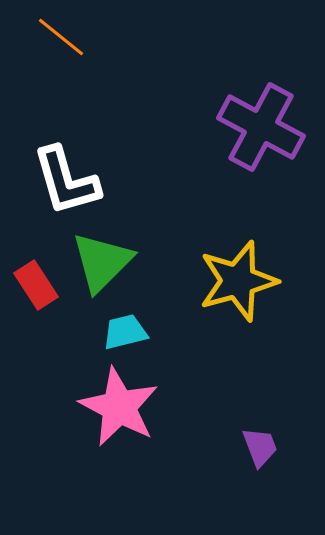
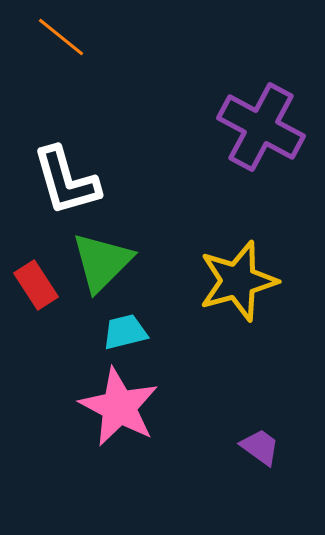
purple trapezoid: rotated 33 degrees counterclockwise
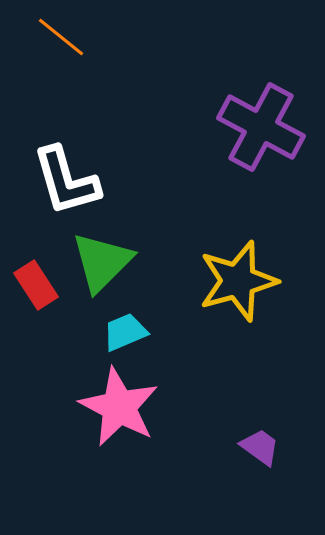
cyan trapezoid: rotated 9 degrees counterclockwise
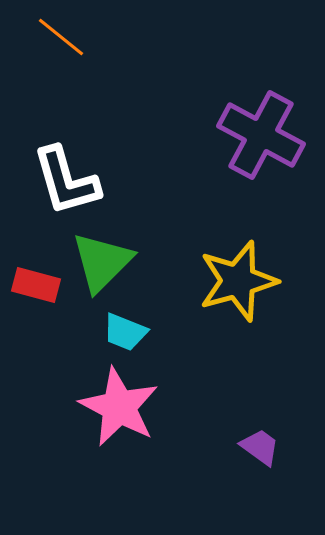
purple cross: moved 8 px down
red rectangle: rotated 42 degrees counterclockwise
cyan trapezoid: rotated 135 degrees counterclockwise
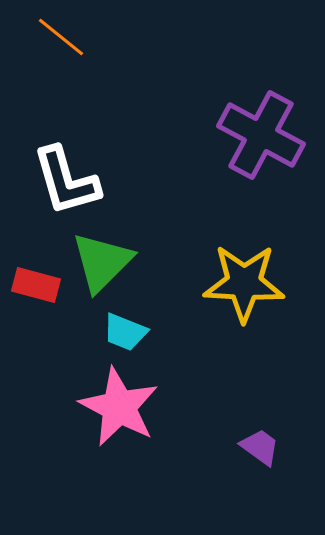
yellow star: moved 6 px right, 2 px down; rotated 18 degrees clockwise
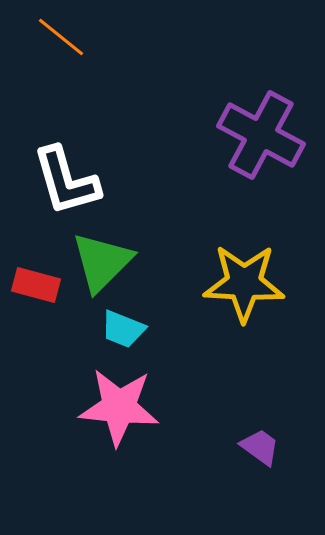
cyan trapezoid: moved 2 px left, 3 px up
pink star: rotated 22 degrees counterclockwise
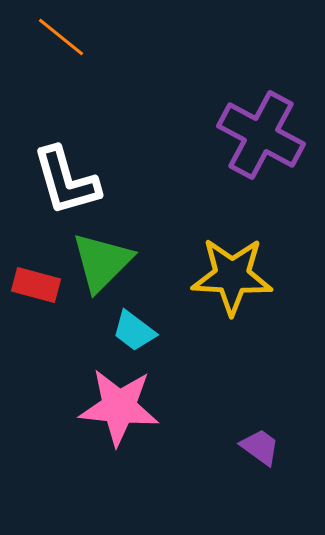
yellow star: moved 12 px left, 7 px up
cyan trapezoid: moved 11 px right, 2 px down; rotated 15 degrees clockwise
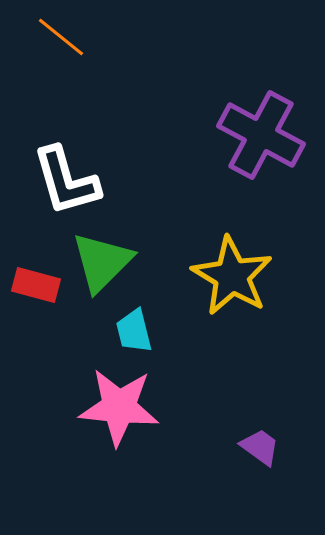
yellow star: rotated 28 degrees clockwise
cyan trapezoid: rotated 39 degrees clockwise
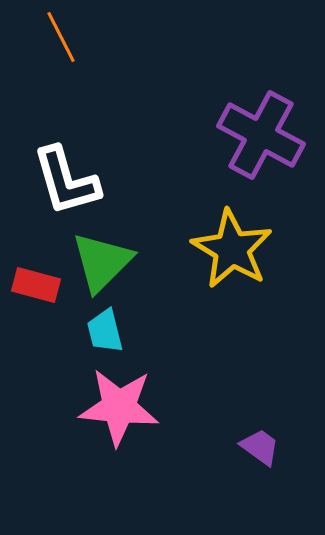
orange line: rotated 24 degrees clockwise
yellow star: moved 27 px up
cyan trapezoid: moved 29 px left
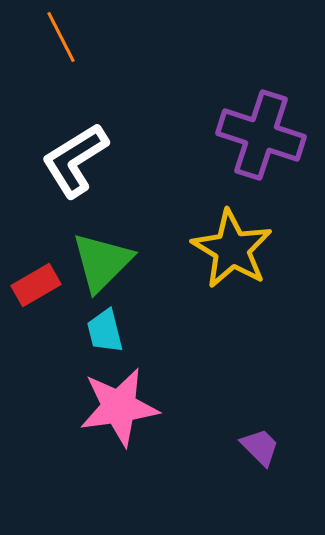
purple cross: rotated 10 degrees counterclockwise
white L-shape: moved 9 px right, 21 px up; rotated 74 degrees clockwise
red rectangle: rotated 45 degrees counterclockwise
pink star: rotated 14 degrees counterclockwise
purple trapezoid: rotated 9 degrees clockwise
